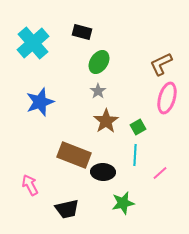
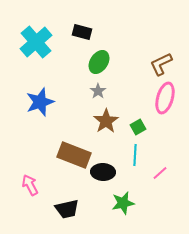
cyan cross: moved 3 px right, 1 px up
pink ellipse: moved 2 px left
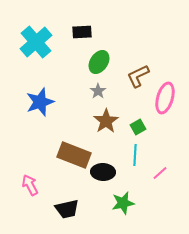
black rectangle: rotated 18 degrees counterclockwise
brown L-shape: moved 23 px left, 12 px down
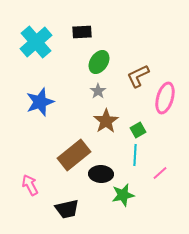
green square: moved 3 px down
brown rectangle: rotated 60 degrees counterclockwise
black ellipse: moved 2 px left, 2 px down
green star: moved 8 px up
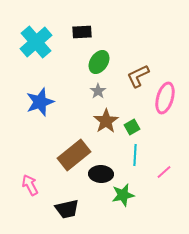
green square: moved 6 px left, 3 px up
pink line: moved 4 px right, 1 px up
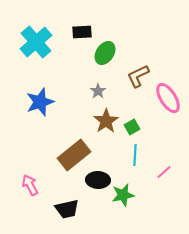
green ellipse: moved 6 px right, 9 px up
pink ellipse: moved 3 px right; rotated 48 degrees counterclockwise
black ellipse: moved 3 px left, 6 px down
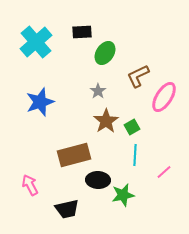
pink ellipse: moved 4 px left, 1 px up; rotated 64 degrees clockwise
brown rectangle: rotated 24 degrees clockwise
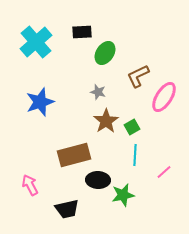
gray star: moved 1 px down; rotated 21 degrees counterclockwise
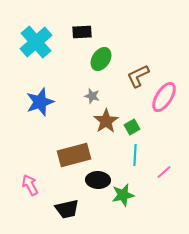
green ellipse: moved 4 px left, 6 px down
gray star: moved 6 px left, 4 px down
